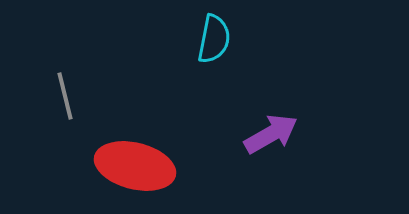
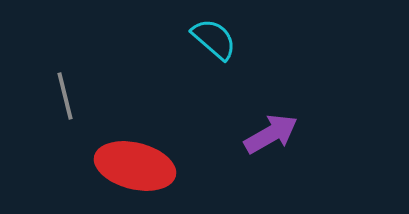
cyan semicircle: rotated 60 degrees counterclockwise
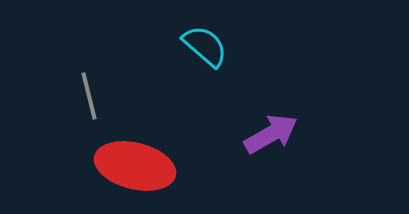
cyan semicircle: moved 9 px left, 7 px down
gray line: moved 24 px right
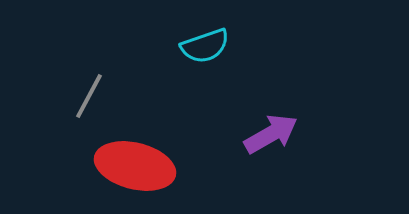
cyan semicircle: rotated 120 degrees clockwise
gray line: rotated 42 degrees clockwise
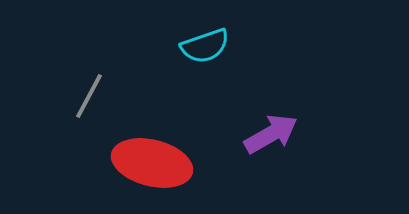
red ellipse: moved 17 px right, 3 px up
